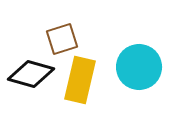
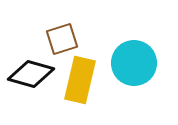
cyan circle: moved 5 px left, 4 px up
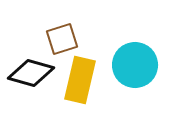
cyan circle: moved 1 px right, 2 px down
black diamond: moved 1 px up
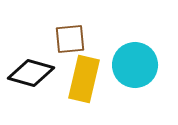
brown square: moved 8 px right; rotated 12 degrees clockwise
yellow rectangle: moved 4 px right, 1 px up
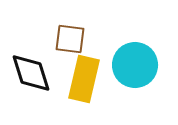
brown square: rotated 12 degrees clockwise
black diamond: rotated 57 degrees clockwise
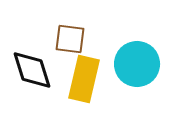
cyan circle: moved 2 px right, 1 px up
black diamond: moved 1 px right, 3 px up
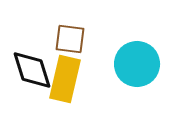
yellow rectangle: moved 19 px left
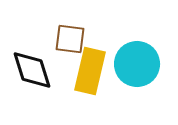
yellow rectangle: moved 25 px right, 8 px up
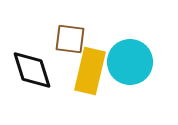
cyan circle: moved 7 px left, 2 px up
